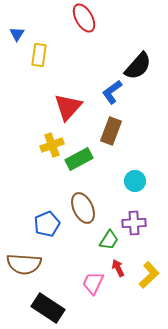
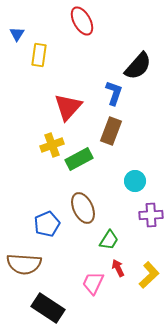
red ellipse: moved 2 px left, 3 px down
blue L-shape: moved 2 px right, 1 px down; rotated 145 degrees clockwise
purple cross: moved 17 px right, 8 px up
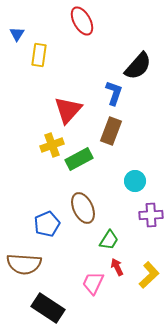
red triangle: moved 3 px down
red arrow: moved 1 px left, 1 px up
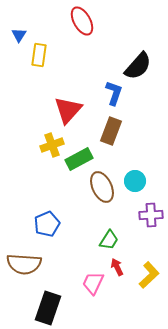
blue triangle: moved 2 px right, 1 px down
brown ellipse: moved 19 px right, 21 px up
black rectangle: rotated 76 degrees clockwise
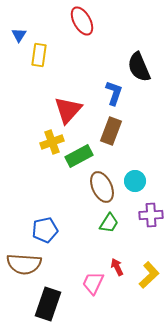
black semicircle: moved 1 px right, 1 px down; rotated 116 degrees clockwise
yellow cross: moved 3 px up
green rectangle: moved 3 px up
blue pentagon: moved 2 px left, 6 px down; rotated 10 degrees clockwise
green trapezoid: moved 17 px up
black rectangle: moved 4 px up
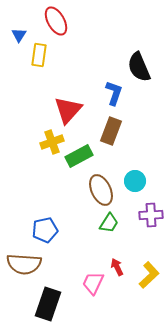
red ellipse: moved 26 px left
brown ellipse: moved 1 px left, 3 px down
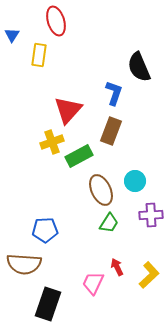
red ellipse: rotated 12 degrees clockwise
blue triangle: moved 7 px left
blue pentagon: rotated 10 degrees clockwise
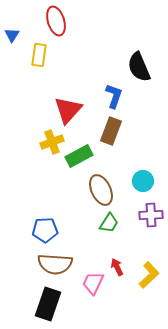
blue L-shape: moved 3 px down
cyan circle: moved 8 px right
brown semicircle: moved 31 px right
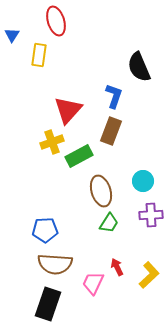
brown ellipse: moved 1 px down; rotated 8 degrees clockwise
